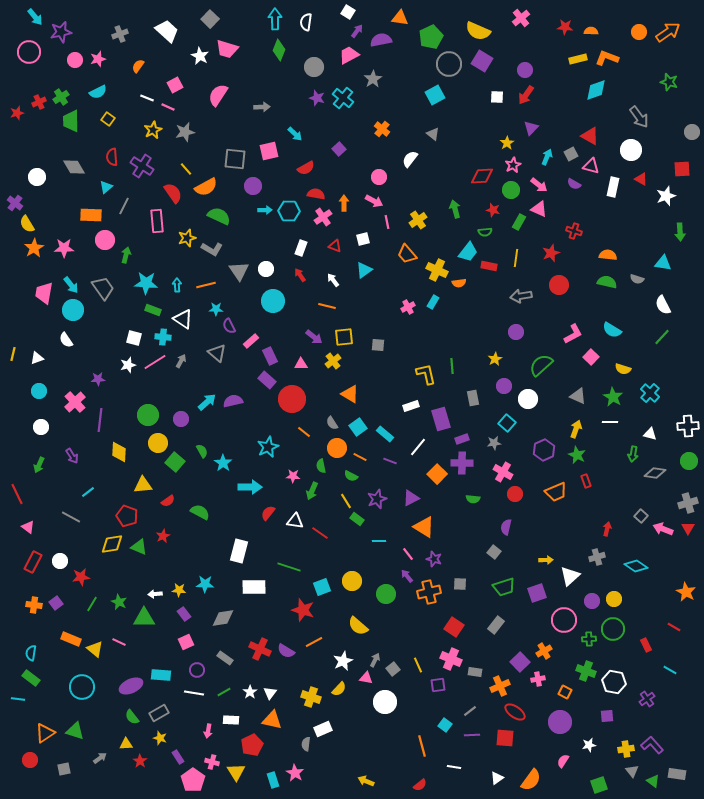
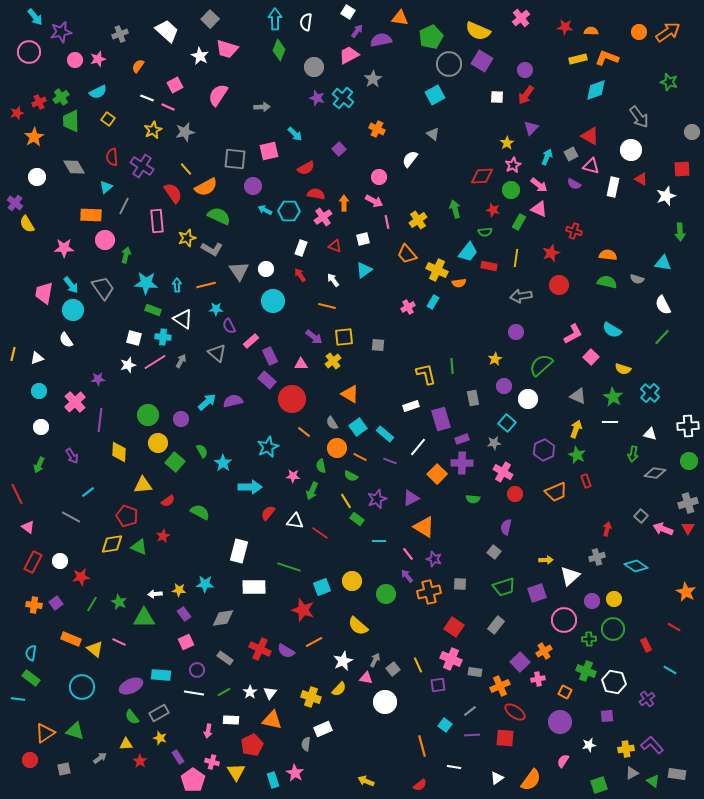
orange cross at (382, 129): moved 5 px left; rotated 14 degrees counterclockwise
cyan arrow at (265, 210): rotated 152 degrees counterclockwise
orange star at (34, 248): moved 111 px up
gray triangle at (632, 771): moved 2 px down; rotated 40 degrees clockwise
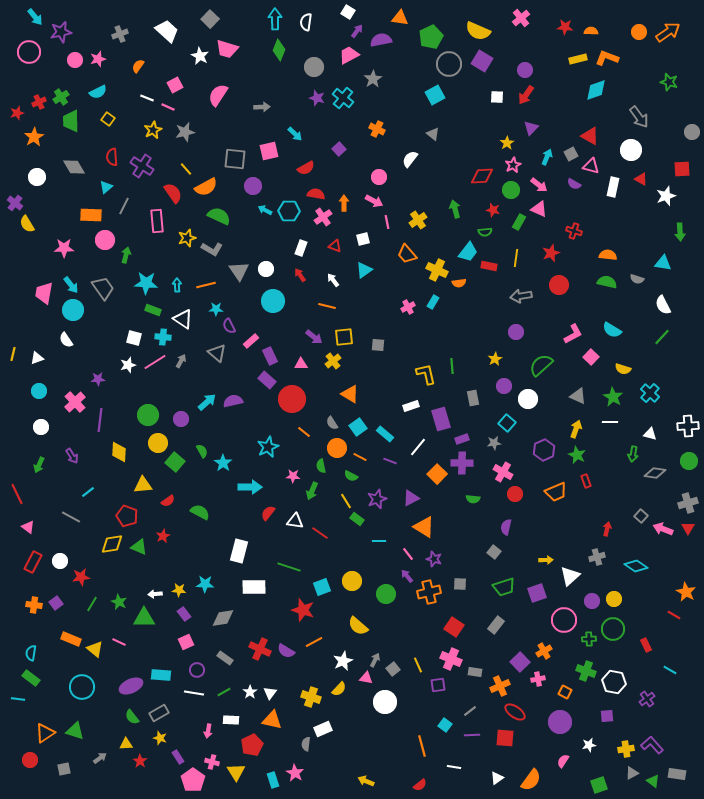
red line at (674, 627): moved 12 px up
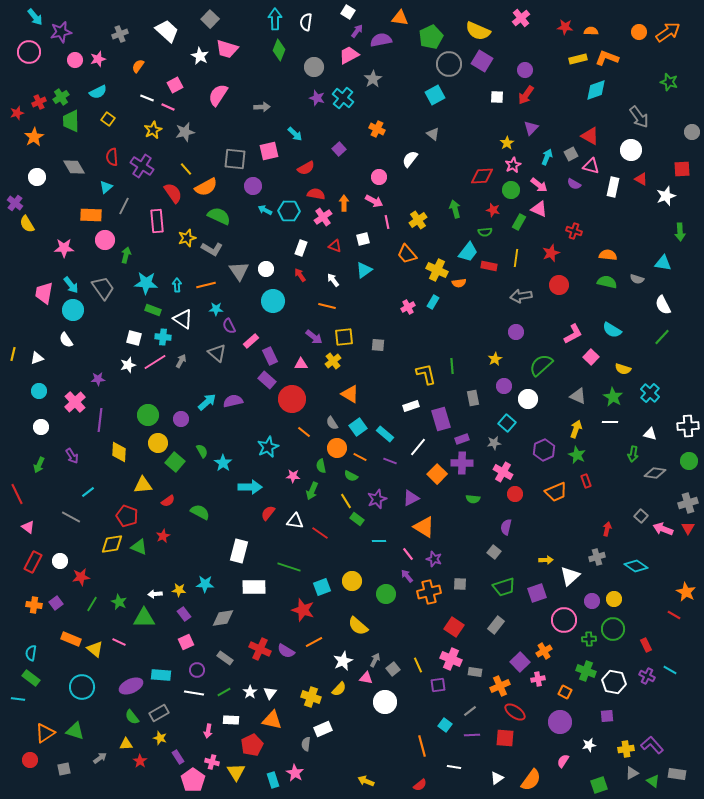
purple cross at (647, 699): moved 23 px up; rotated 28 degrees counterclockwise
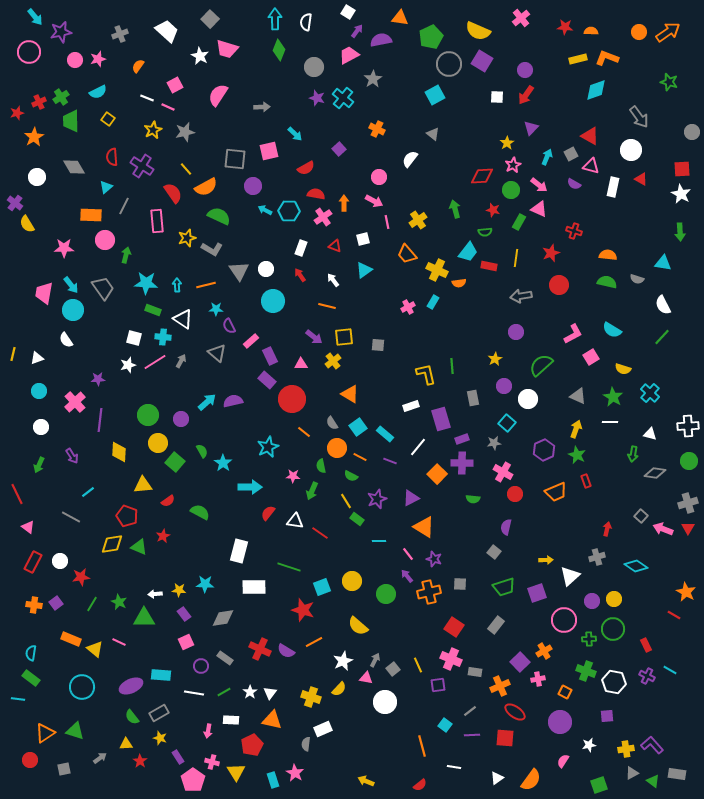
white star at (666, 196): moved 15 px right, 2 px up; rotated 24 degrees counterclockwise
pink square at (591, 357): rotated 14 degrees clockwise
purple circle at (197, 670): moved 4 px right, 4 px up
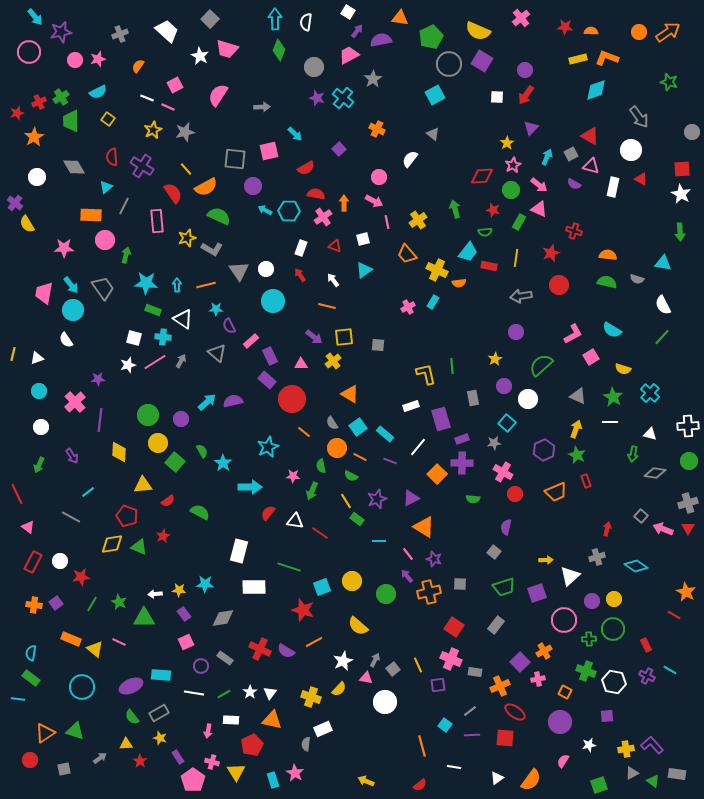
green line at (224, 692): moved 2 px down
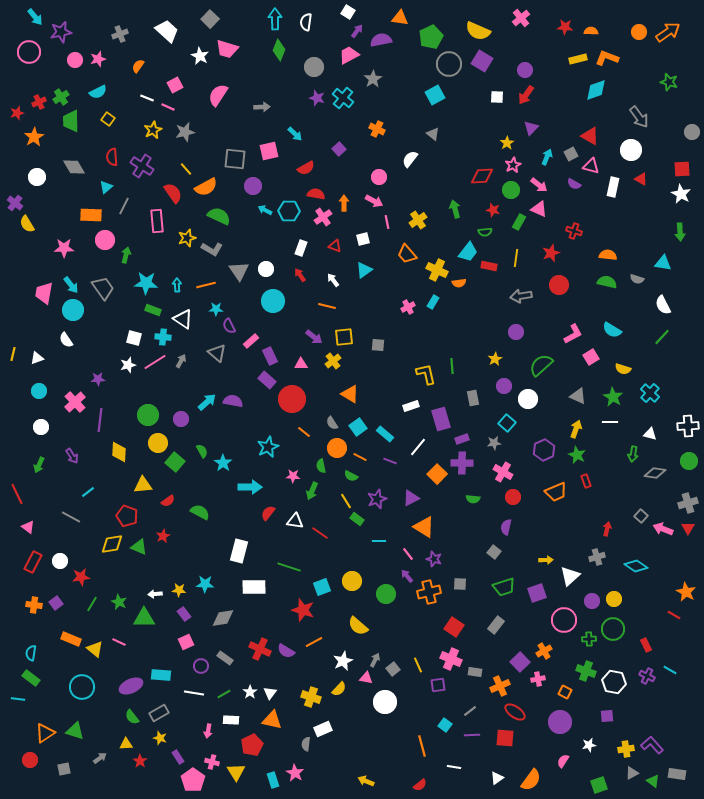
purple semicircle at (233, 401): rotated 24 degrees clockwise
red circle at (515, 494): moved 2 px left, 3 px down
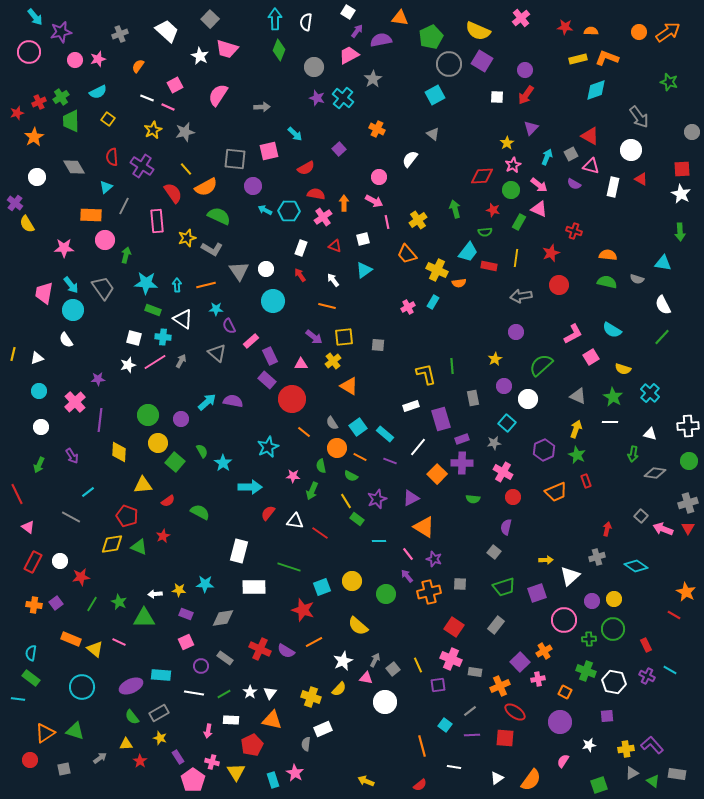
orange triangle at (350, 394): moved 1 px left, 8 px up
purple rectangle at (184, 614): moved 2 px right; rotated 32 degrees counterclockwise
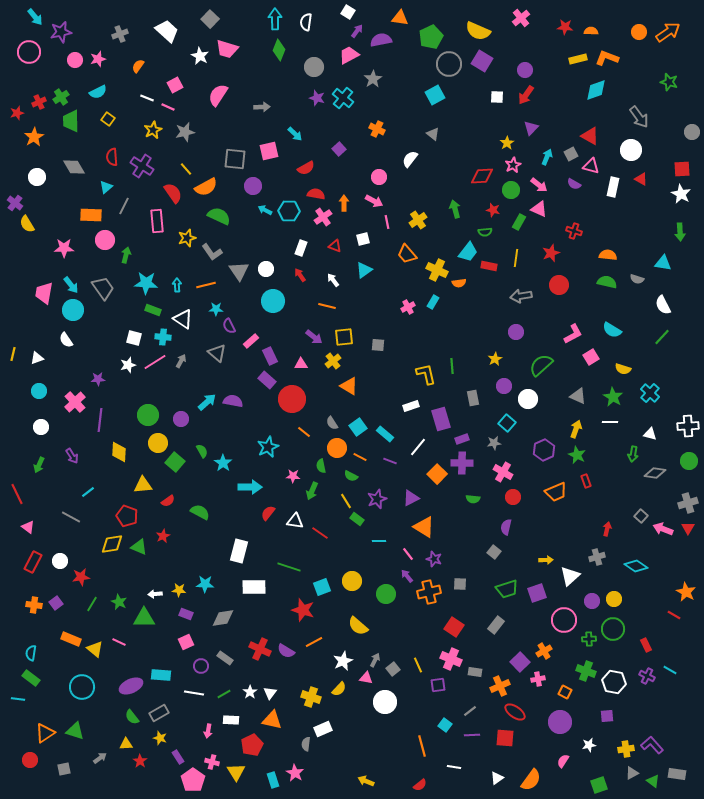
gray L-shape at (212, 249): moved 3 px down; rotated 25 degrees clockwise
green trapezoid at (504, 587): moved 3 px right, 2 px down
